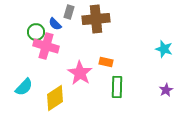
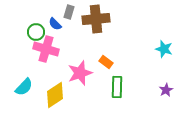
pink cross: moved 3 px down
orange rectangle: rotated 24 degrees clockwise
pink star: rotated 20 degrees clockwise
yellow diamond: moved 3 px up
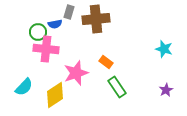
blue semicircle: rotated 56 degrees counterclockwise
green circle: moved 2 px right
pink cross: rotated 10 degrees counterclockwise
pink star: moved 4 px left
green rectangle: rotated 35 degrees counterclockwise
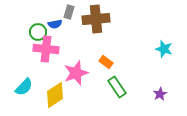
purple star: moved 6 px left, 4 px down
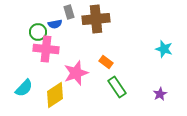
gray rectangle: rotated 32 degrees counterclockwise
cyan semicircle: moved 1 px down
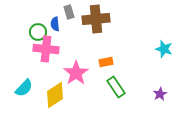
blue semicircle: rotated 96 degrees clockwise
orange rectangle: rotated 48 degrees counterclockwise
pink star: rotated 15 degrees counterclockwise
green rectangle: moved 1 px left
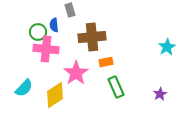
gray rectangle: moved 1 px right, 2 px up
brown cross: moved 4 px left, 18 px down
blue semicircle: moved 1 px left, 1 px down
cyan star: moved 3 px right, 2 px up; rotated 24 degrees clockwise
green rectangle: rotated 10 degrees clockwise
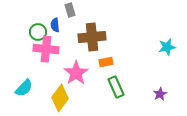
blue semicircle: moved 1 px right
cyan star: rotated 18 degrees clockwise
yellow diamond: moved 5 px right, 3 px down; rotated 20 degrees counterclockwise
